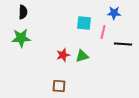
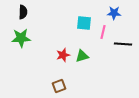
brown square: rotated 24 degrees counterclockwise
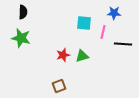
green star: rotated 18 degrees clockwise
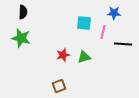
green triangle: moved 2 px right, 1 px down
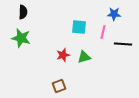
blue star: moved 1 px down
cyan square: moved 5 px left, 4 px down
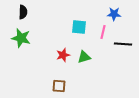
brown square: rotated 24 degrees clockwise
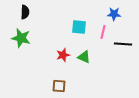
black semicircle: moved 2 px right
green triangle: rotated 40 degrees clockwise
